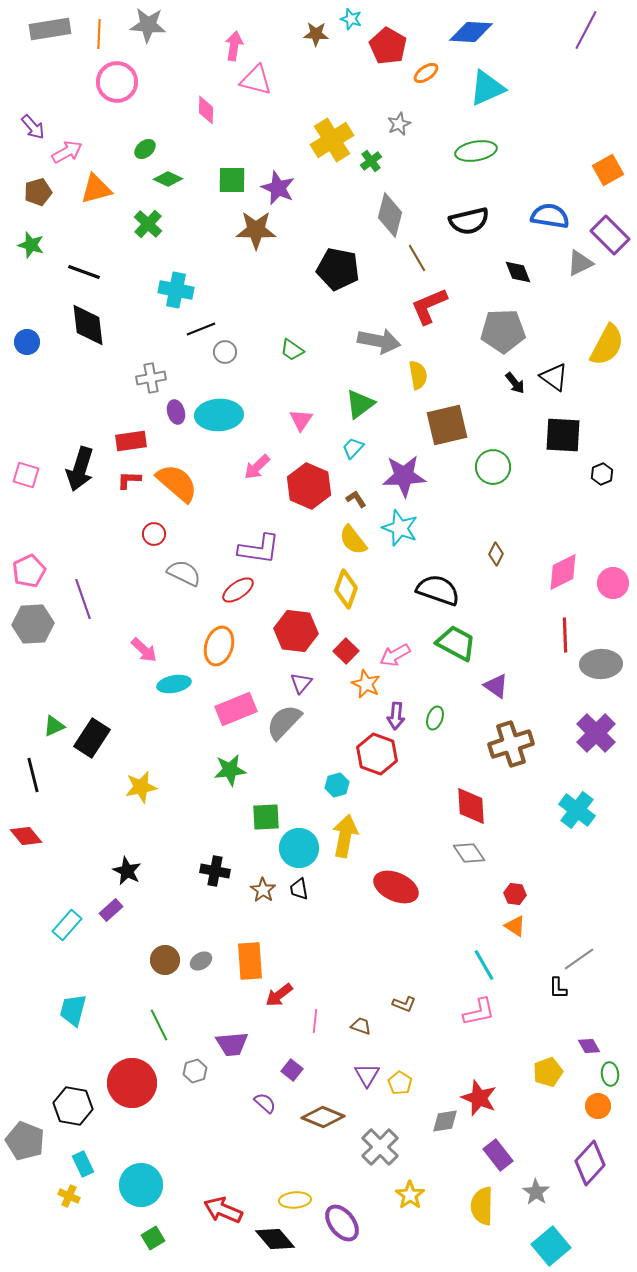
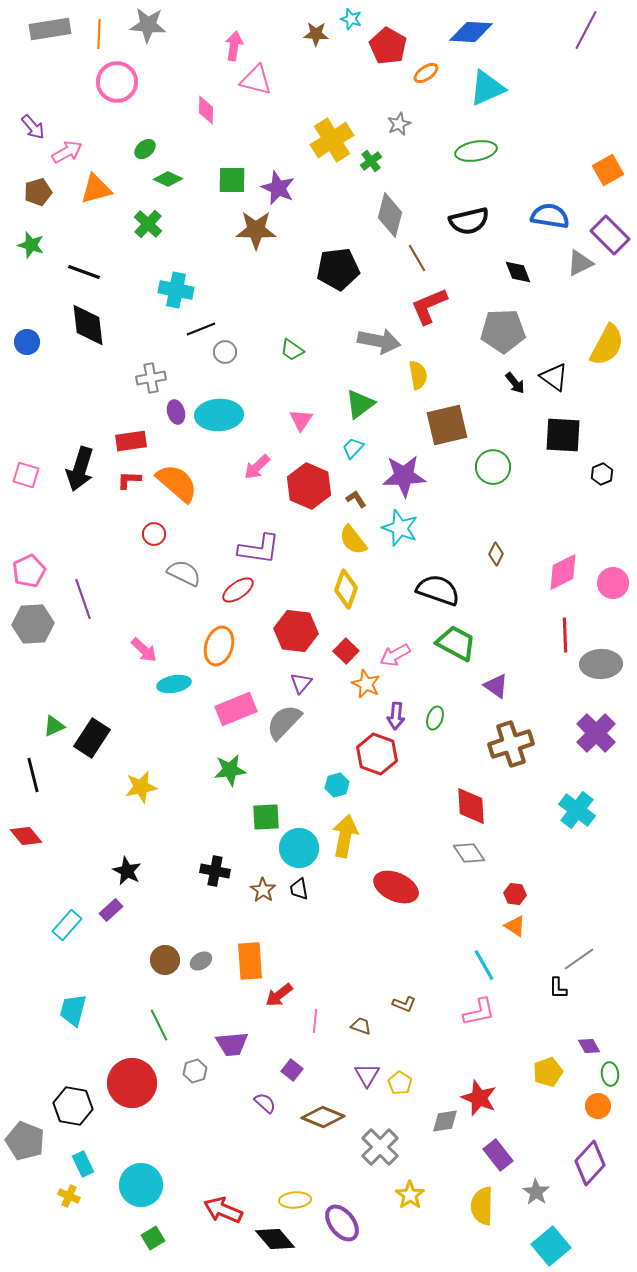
black pentagon at (338, 269): rotated 18 degrees counterclockwise
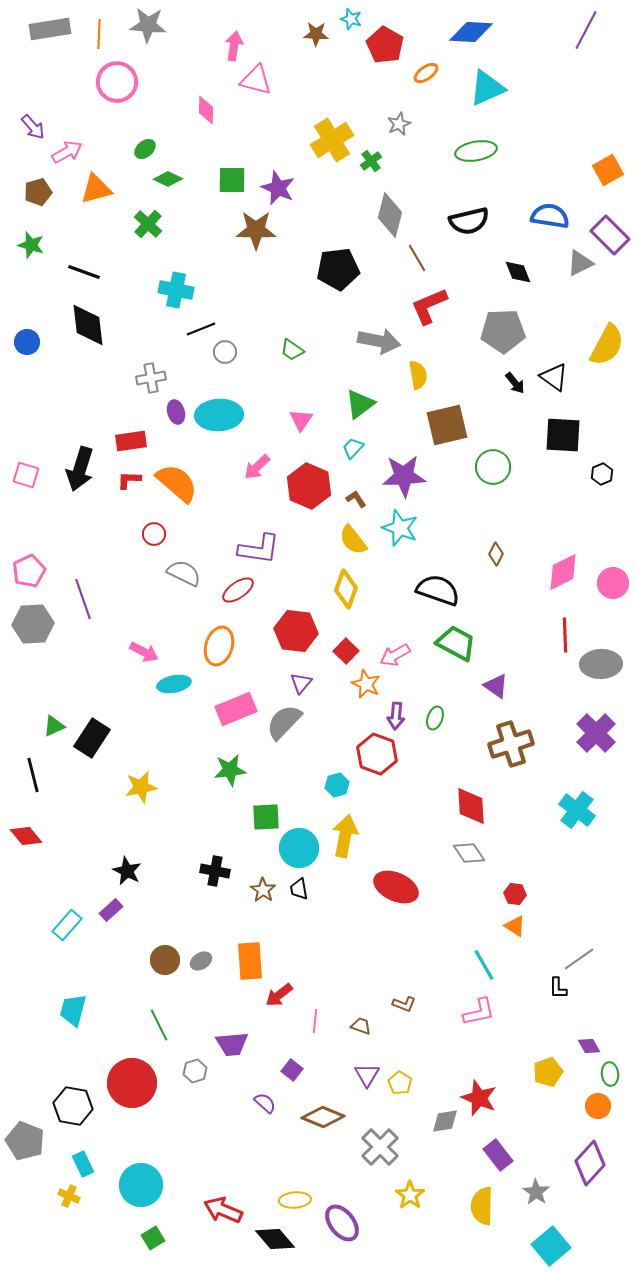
red pentagon at (388, 46): moved 3 px left, 1 px up
pink arrow at (144, 650): moved 2 px down; rotated 16 degrees counterclockwise
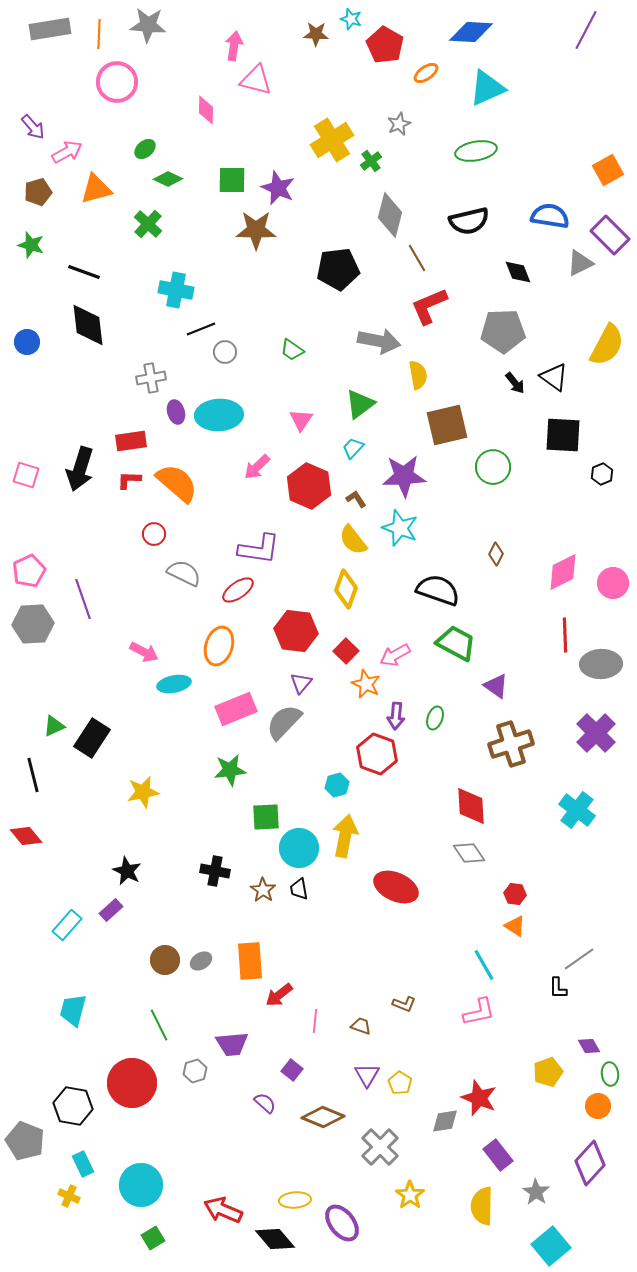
yellow star at (141, 787): moved 2 px right, 5 px down
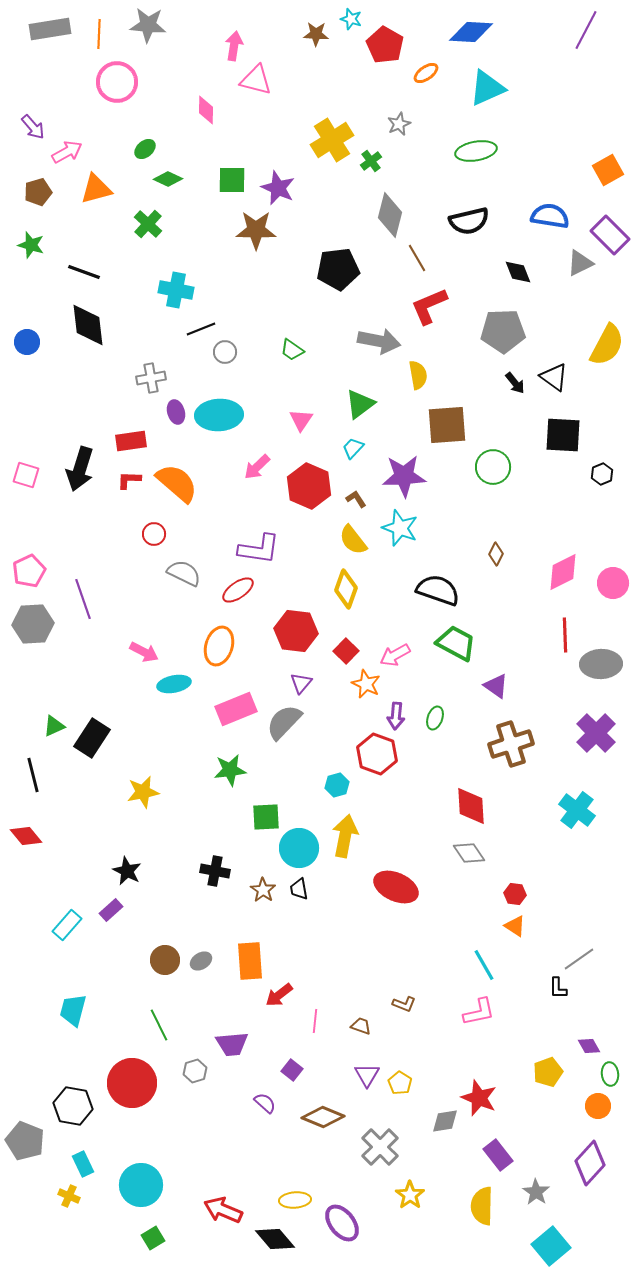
brown square at (447, 425): rotated 9 degrees clockwise
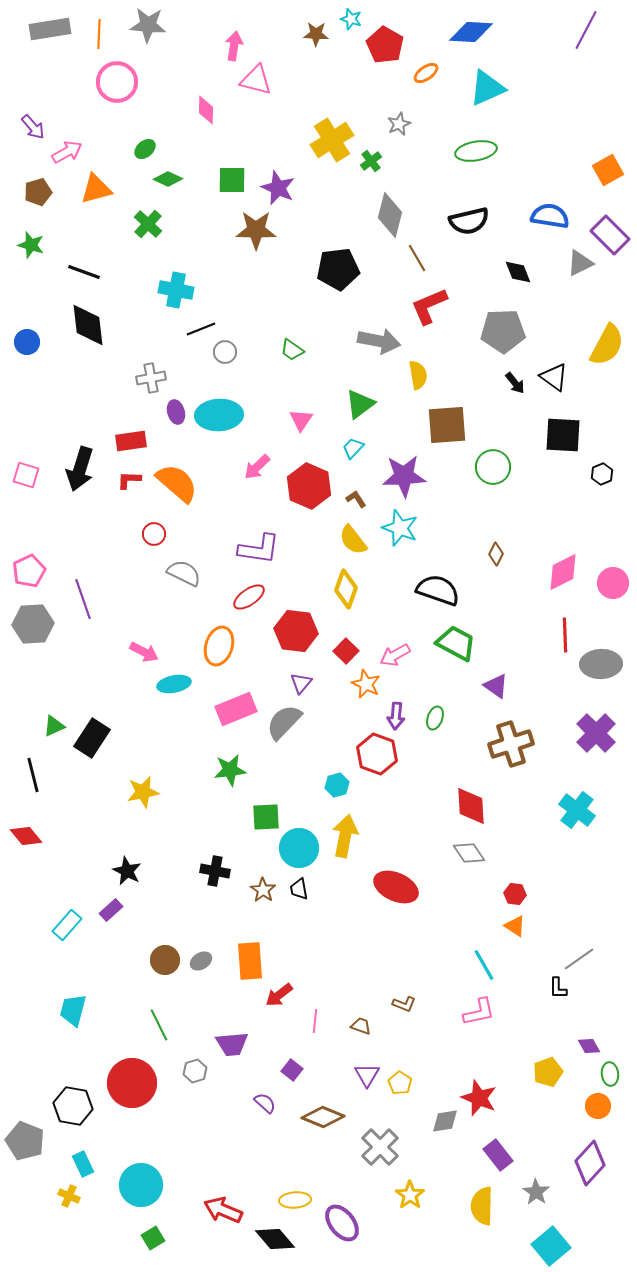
red ellipse at (238, 590): moved 11 px right, 7 px down
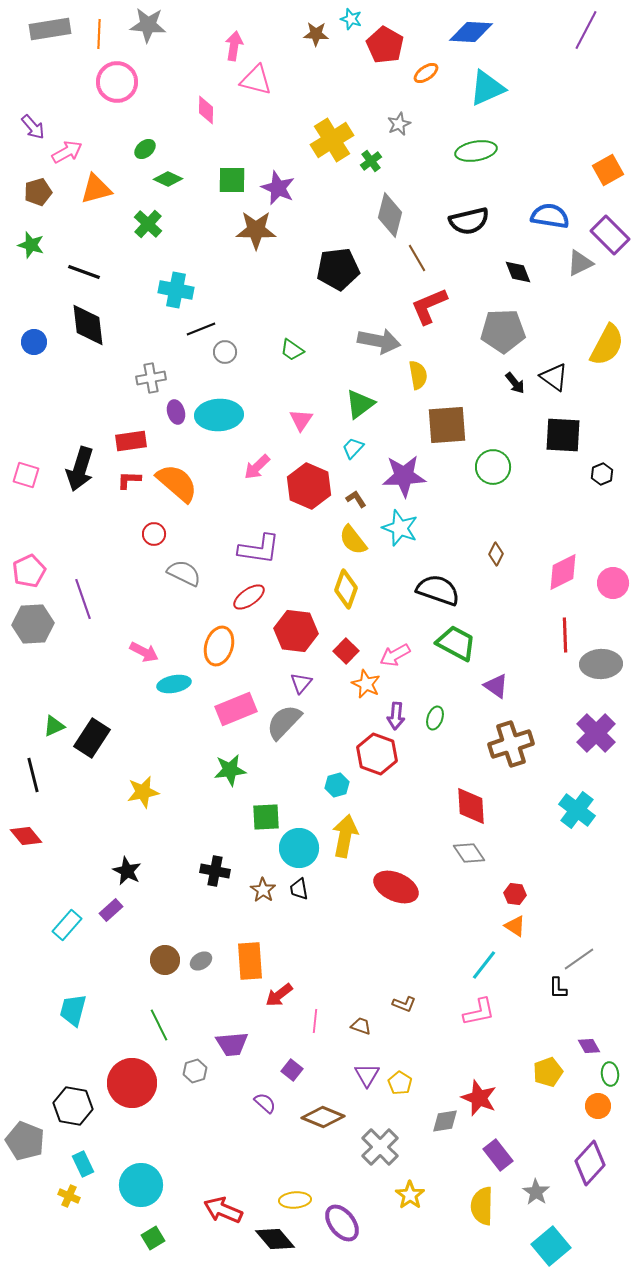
blue circle at (27, 342): moved 7 px right
cyan line at (484, 965): rotated 68 degrees clockwise
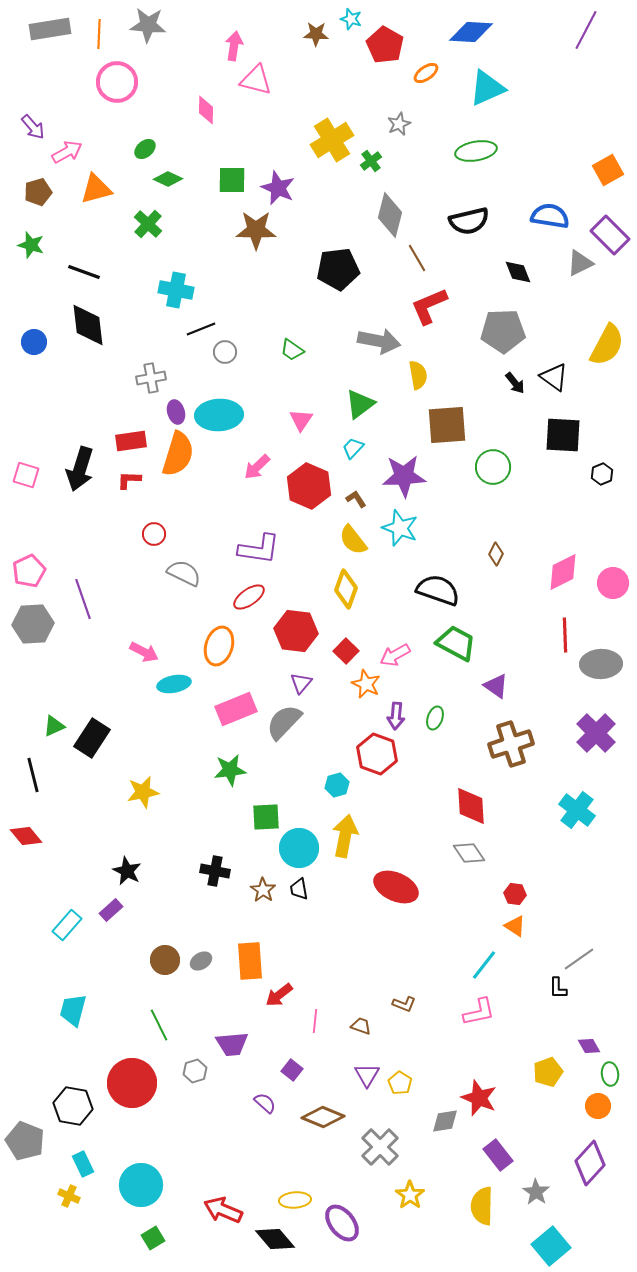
orange semicircle at (177, 483): moved 1 px right, 29 px up; rotated 66 degrees clockwise
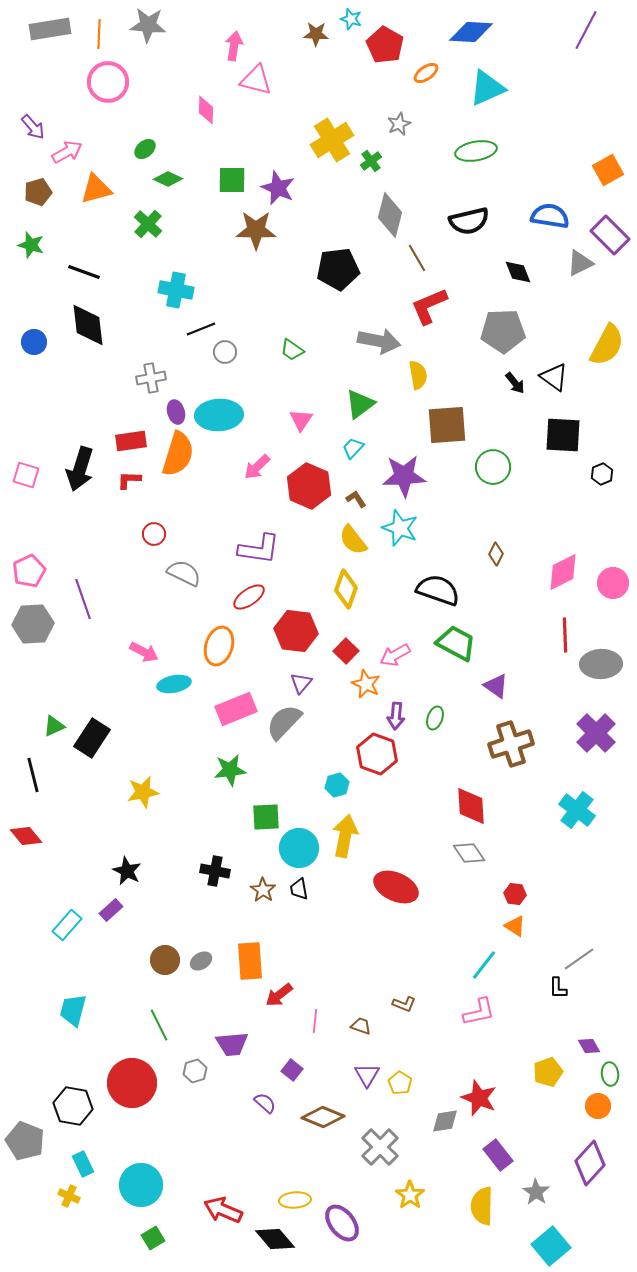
pink circle at (117, 82): moved 9 px left
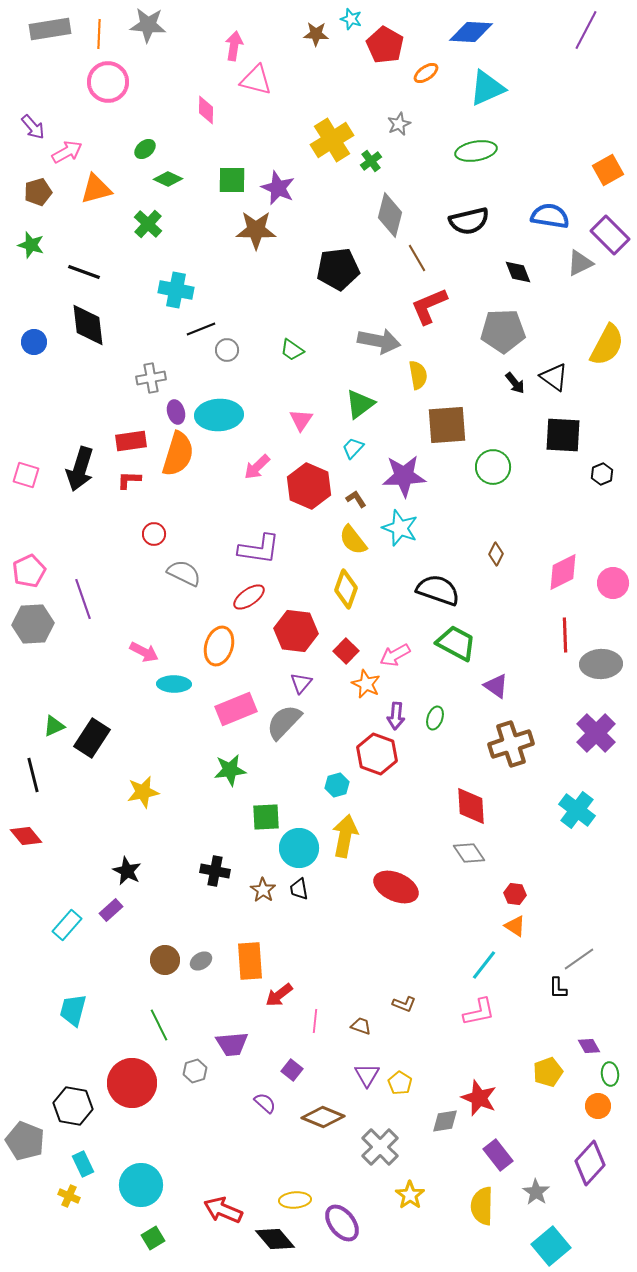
gray circle at (225, 352): moved 2 px right, 2 px up
cyan ellipse at (174, 684): rotated 12 degrees clockwise
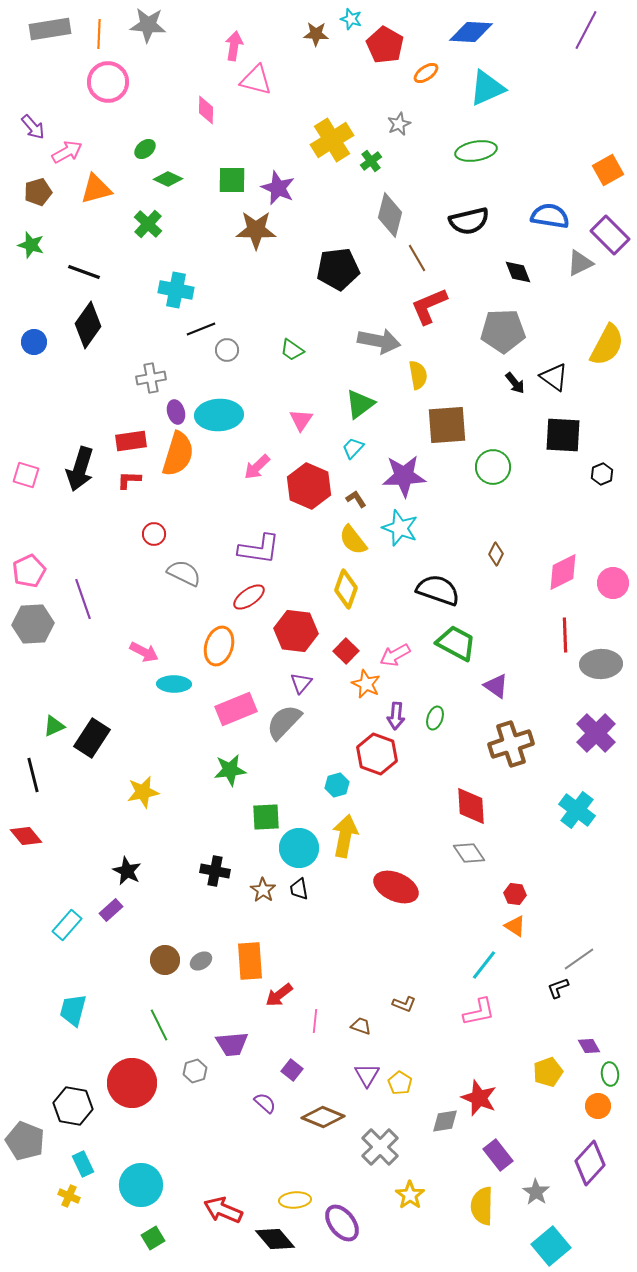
black diamond at (88, 325): rotated 42 degrees clockwise
black L-shape at (558, 988): rotated 70 degrees clockwise
